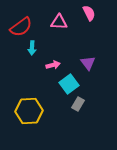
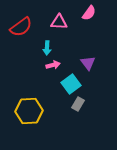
pink semicircle: rotated 63 degrees clockwise
cyan arrow: moved 15 px right
cyan square: moved 2 px right
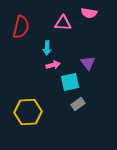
pink semicircle: rotated 63 degrees clockwise
pink triangle: moved 4 px right, 1 px down
red semicircle: rotated 40 degrees counterclockwise
cyan square: moved 1 px left, 2 px up; rotated 24 degrees clockwise
gray rectangle: rotated 24 degrees clockwise
yellow hexagon: moved 1 px left, 1 px down
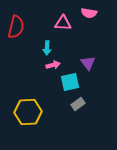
red semicircle: moved 5 px left
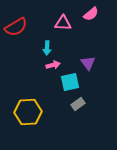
pink semicircle: moved 2 px right, 1 px down; rotated 49 degrees counterclockwise
red semicircle: rotated 45 degrees clockwise
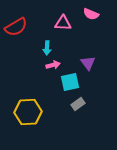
pink semicircle: rotated 63 degrees clockwise
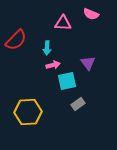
red semicircle: moved 13 px down; rotated 15 degrees counterclockwise
cyan square: moved 3 px left, 1 px up
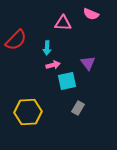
gray rectangle: moved 4 px down; rotated 24 degrees counterclockwise
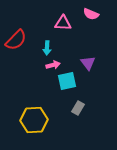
yellow hexagon: moved 6 px right, 8 px down
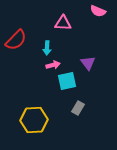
pink semicircle: moved 7 px right, 3 px up
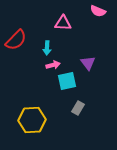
yellow hexagon: moved 2 px left
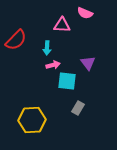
pink semicircle: moved 13 px left, 2 px down
pink triangle: moved 1 px left, 2 px down
cyan square: rotated 18 degrees clockwise
